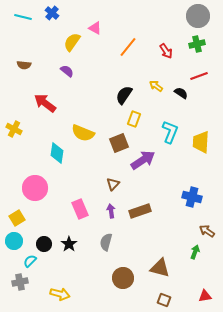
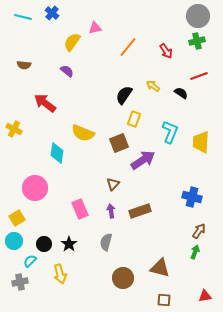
pink triangle at (95, 28): rotated 40 degrees counterclockwise
green cross at (197, 44): moved 3 px up
yellow arrow at (156, 86): moved 3 px left
brown arrow at (207, 231): moved 8 px left; rotated 91 degrees clockwise
yellow arrow at (60, 294): moved 20 px up; rotated 60 degrees clockwise
brown square at (164, 300): rotated 16 degrees counterclockwise
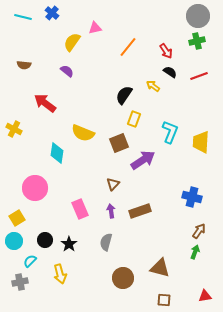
black semicircle at (181, 93): moved 11 px left, 21 px up
black circle at (44, 244): moved 1 px right, 4 px up
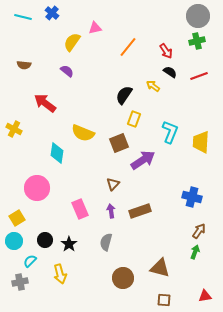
pink circle at (35, 188): moved 2 px right
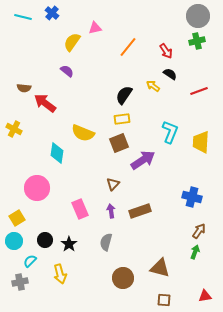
brown semicircle at (24, 65): moved 23 px down
black semicircle at (170, 72): moved 2 px down
red line at (199, 76): moved 15 px down
yellow rectangle at (134, 119): moved 12 px left; rotated 63 degrees clockwise
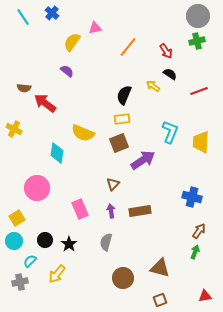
cyan line at (23, 17): rotated 42 degrees clockwise
black semicircle at (124, 95): rotated 12 degrees counterclockwise
brown rectangle at (140, 211): rotated 10 degrees clockwise
yellow arrow at (60, 274): moved 3 px left; rotated 54 degrees clockwise
brown square at (164, 300): moved 4 px left; rotated 24 degrees counterclockwise
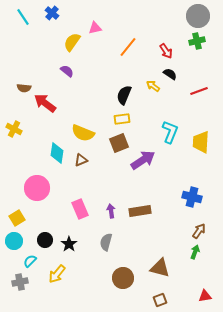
brown triangle at (113, 184): moved 32 px left, 24 px up; rotated 24 degrees clockwise
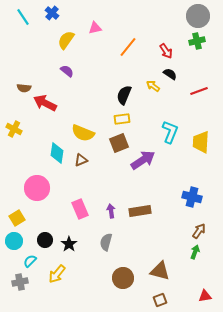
yellow semicircle at (72, 42): moved 6 px left, 2 px up
red arrow at (45, 103): rotated 10 degrees counterclockwise
brown triangle at (160, 268): moved 3 px down
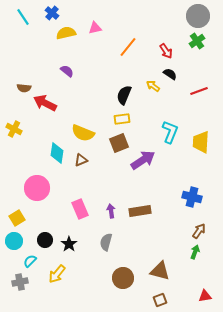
yellow semicircle at (66, 40): moved 7 px up; rotated 42 degrees clockwise
green cross at (197, 41): rotated 21 degrees counterclockwise
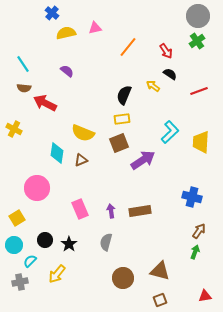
cyan line at (23, 17): moved 47 px down
cyan L-shape at (170, 132): rotated 25 degrees clockwise
cyan circle at (14, 241): moved 4 px down
